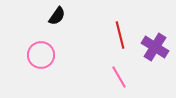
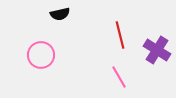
black semicircle: moved 3 px right, 2 px up; rotated 42 degrees clockwise
purple cross: moved 2 px right, 3 px down
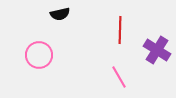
red line: moved 5 px up; rotated 16 degrees clockwise
pink circle: moved 2 px left
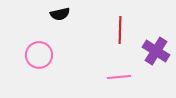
purple cross: moved 1 px left, 1 px down
pink line: rotated 65 degrees counterclockwise
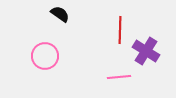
black semicircle: rotated 132 degrees counterclockwise
purple cross: moved 10 px left
pink circle: moved 6 px right, 1 px down
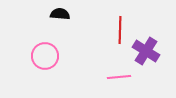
black semicircle: rotated 30 degrees counterclockwise
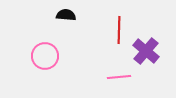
black semicircle: moved 6 px right, 1 px down
red line: moved 1 px left
purple cross: rotated 8 degrees clockwise
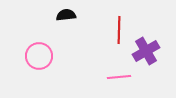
black semicircle: rotated 12 degrees counterclockwise
purple cross: rotated 20 degrees clockwise
pink circle: moved 6 px left
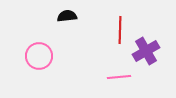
black semicircle: moved 1 px right, 1 px down
red line: moved 1 px right
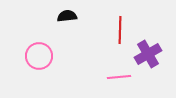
purple cross: moved 2 px right, 3 px down
